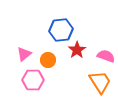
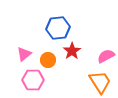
blue hexagon: moved 3 px left, 2 px up
red star: moved 5 px left, 1 px down
pink semicircle: rotated 48 degrees counterclockwise
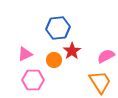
pink triangle: moved 1 px right; rotated 14 degrees clockwise
orange circle: moved 6 px right
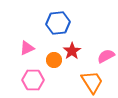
blue hexagon: moved 5 px up
pink triangle: moved 2 px right, 6 px up
orange trapezoid: moved 8 px left
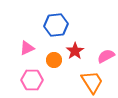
blue hexagon: moved 2 px left, 2 px down
red star: moved 3 px right
pink hexagon: moved 1 px left
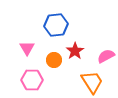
pink triangle: rotated 35 degrees counterclockwise
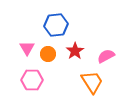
orange circle: moved 6 px left, 6 px up
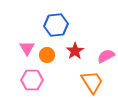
orange circle: moved 1 px left, 1 px down
